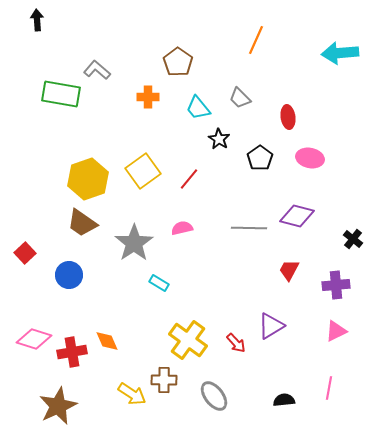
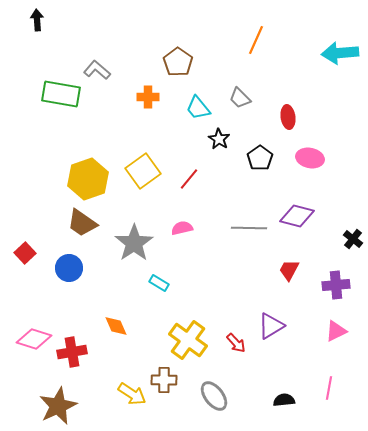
blue circle: moved 7 px up
orange diamond: moved 9 px right, 15 px up
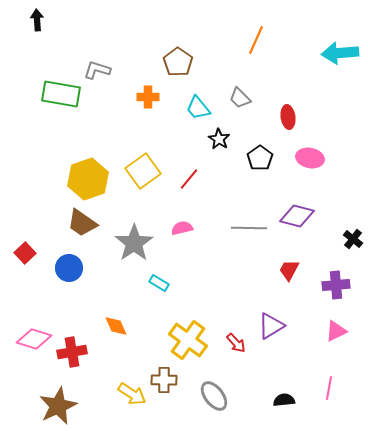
gray L-shape: rotated 24 degrees counterclockwise
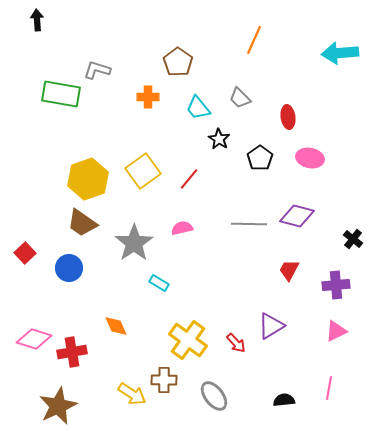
orange line: moved 2 px left
gray line: moved 4 px up
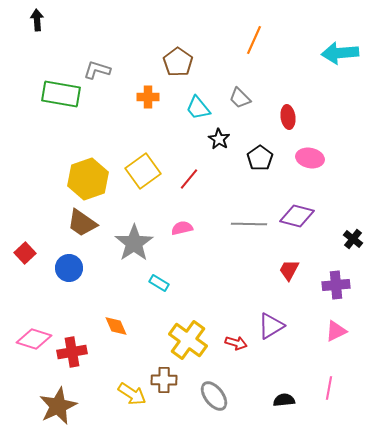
red arrow: rotated 30 degrees counterclockwise
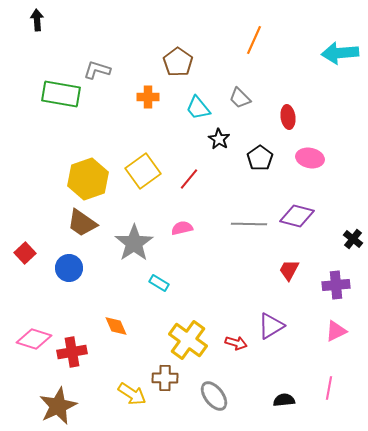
brown cross: moved 1 px right, 2 px up
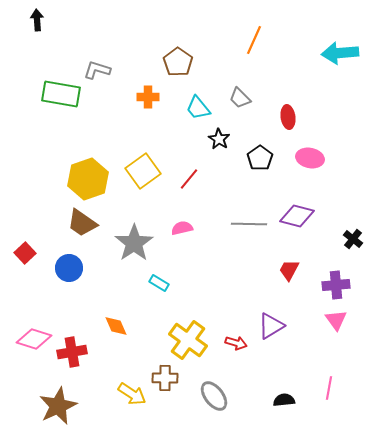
pink triangle: moved 11 px up; rotated 40 degrees counterclockwise
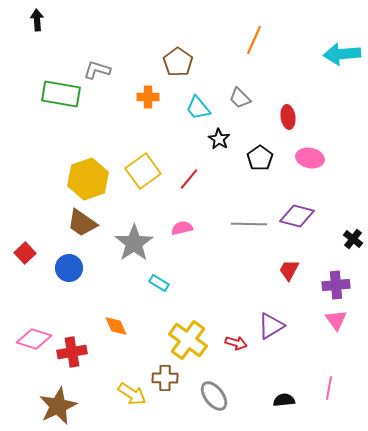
cyan arrow: moved 2 px right, 1 px down
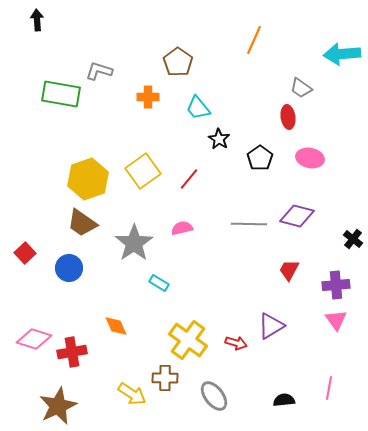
gray L-shape: moved 2 px right, 1 px down
gray trapezoid: moved 61 px right, 10 px up; rotated 10 degrees counterclockwise
